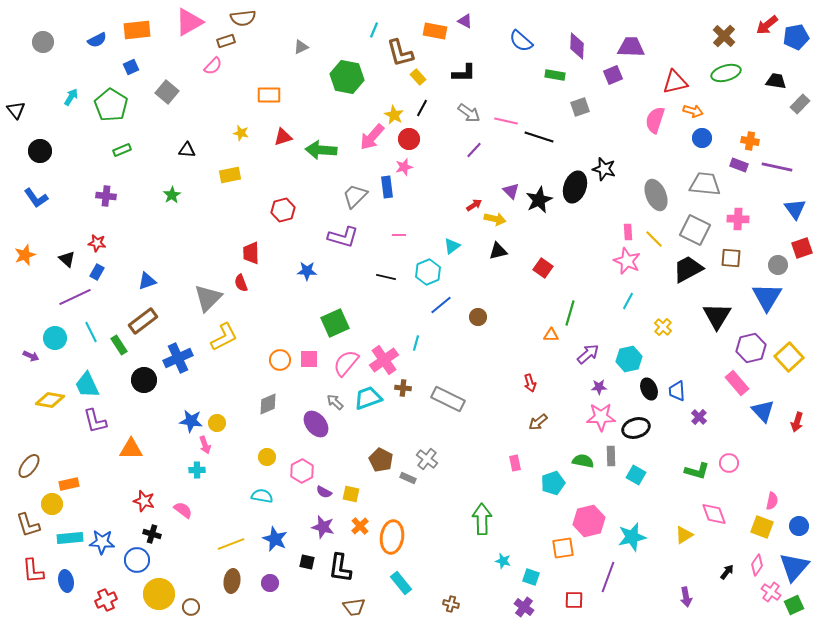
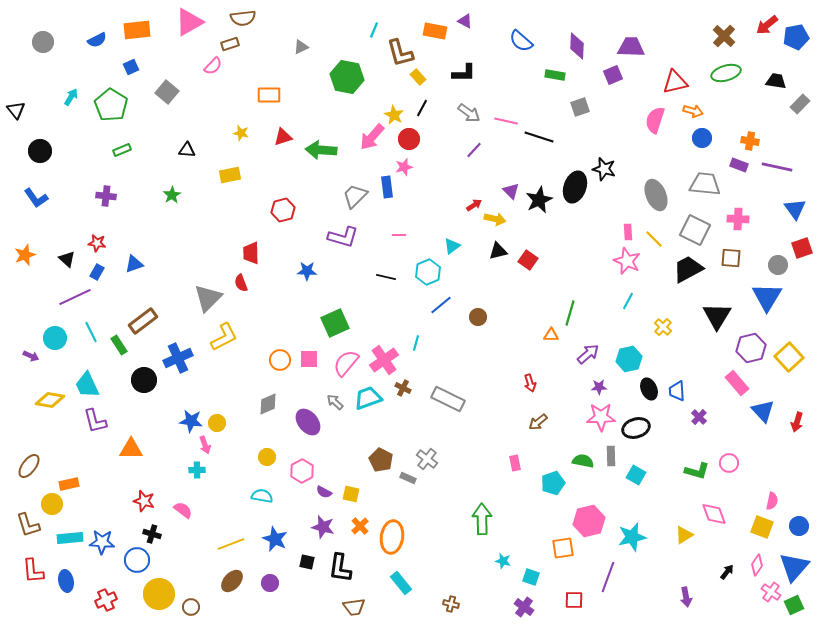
brown rectangle at (226, 41): moved 4 px right, 3 px down
red square at (543, 268): moved 15 px left, 8 px up
blue triangle at (147, 281): moved 13 px left, 17 px up
brown cross at (403, 388): rotated 21 degrees clockwise
purple ellipse at (316, 424): moved 8 px left, 2 px up
brown ellipse at (232, 581): rotated 35 degrees clockwise
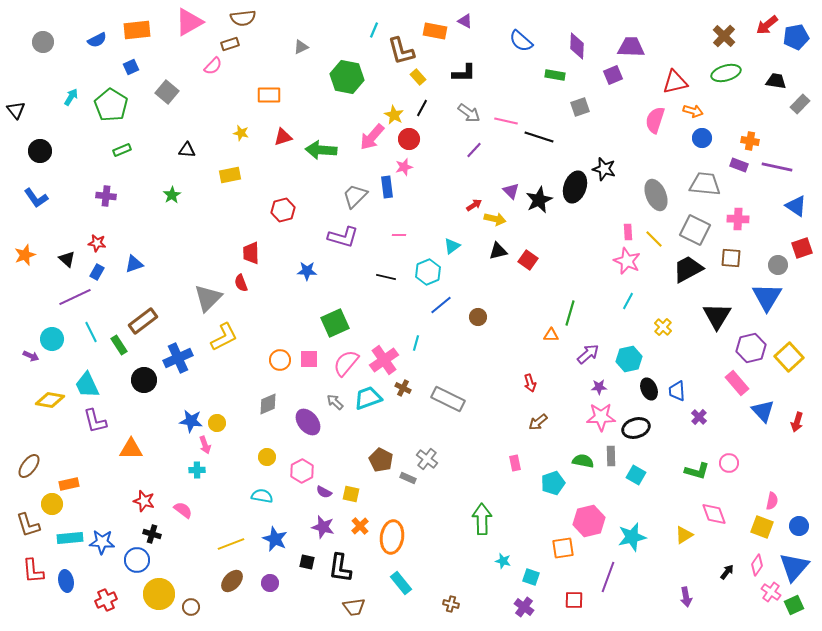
brown L-shape at (400, 53): moved 1 px right, 2 px up
blue triangle at (795, 209): moved 1 px right, 3 px up; rotated 20 degrees counterclockwise
cyan circle at (55, 338): moved 3 px left, 1 px down
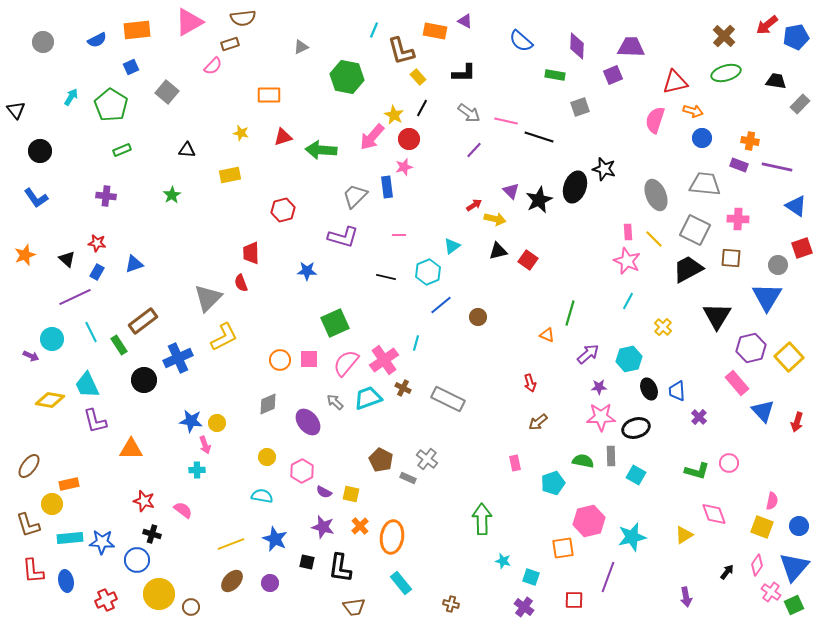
orange triangle at (551, 335): moved 4 px left; rotated 21 degrees clockwise
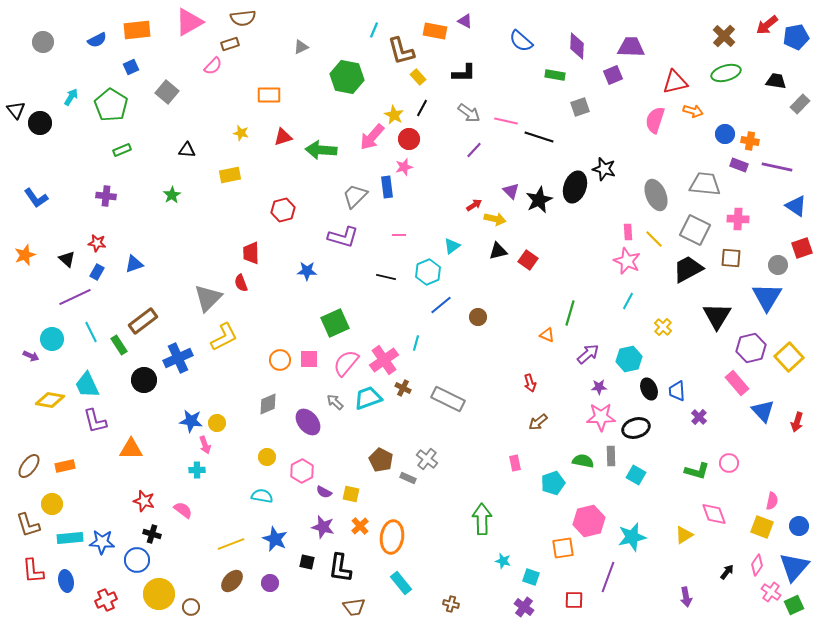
blue circle at (702, 138): moved 23 px right, 4 px up
black circle at (40, 151): moved 28 px up
orange rectangle at (69, 484): moved 4 px left, 18 px up
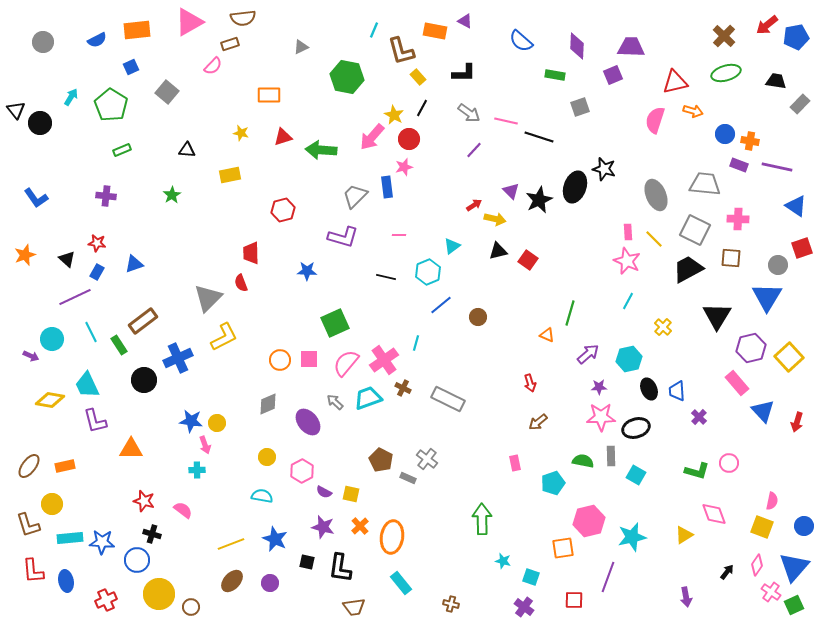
blue circle at (799, 526): moved 5 px right
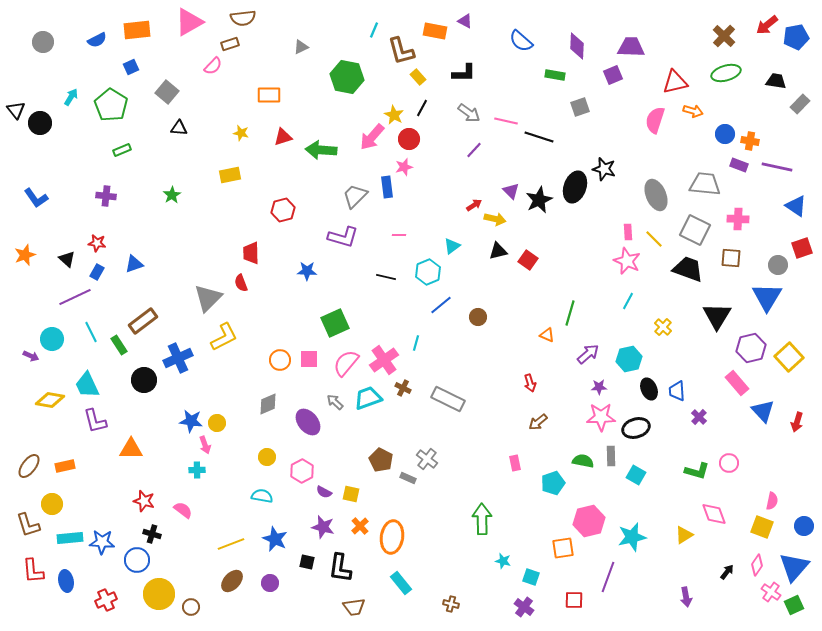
black triangle at (187, 150): moved 8 px left, 22 px up
black trapezoid at (688, 269): rotated 48 degrees clockwise
